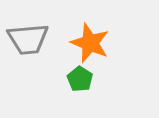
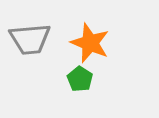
gray trapezoid: moved 2 px right
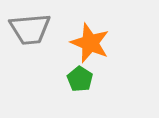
gray trapezoid: moved 10 px up
